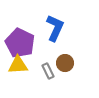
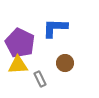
blue L-shape: rotated 112 degrees counterclockwise
gray rectangle: moved 8 px left, 8 px down
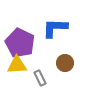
yellow triangle: moved 1 px left
gray rectangle: moved 1 px up
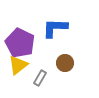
yellow triangle: moved 1 px right; rotated 35 degrees counterclockwise
gray rectangle: rotated 56 degrees clockwise
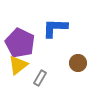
brown circle: moved 13 px right
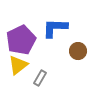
purple pentagon: moved 1 px right, 3 px up; rotated 20 degrees clockwise
brown circle: moved 12 px up
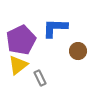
gray rectangle: rotated 56 degrees counterclockwise
